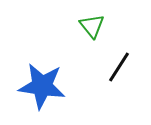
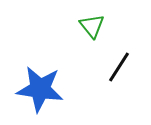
blue star: moved 2 px left, 3 px down
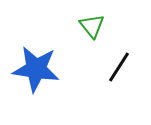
blue star: moved 4 px left, 20 px up
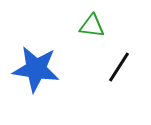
green triangle: rotated 44 degrees counterclockwise
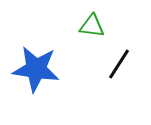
black line: moved 3 px up
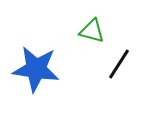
green triangle: moved 5 px down; rotated 8 degrees clockwise
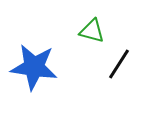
blue star: moved 2 px left, 2 px up
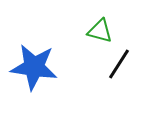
green triangle: moved 8 px right
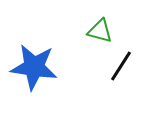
black line: moved 2 px right, 2 px down
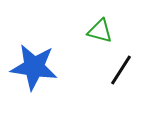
black line: moved 4 px down
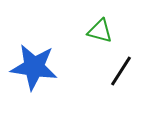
black line: moved 1 px down
